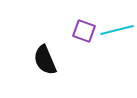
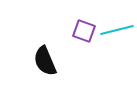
black semicircle: moved 1 px down
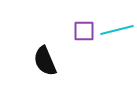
purple square: rotated 20 degrees counterclockwise
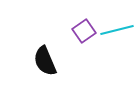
purple square: rotated 35 degrees counterclockwise
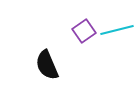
black semicircle: moved 2 px right, 4 px down
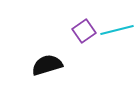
black semicircle: rotated 96 degrees clockwise
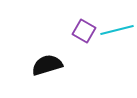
purple square: rotated 25 degrees counterclockwise
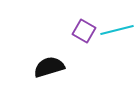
black semicircle: moved 2 px right, 2 px down
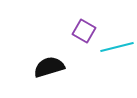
cyan line: moved 17 px down
